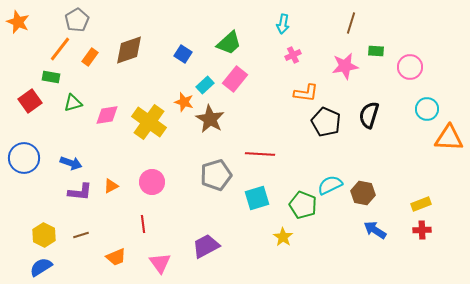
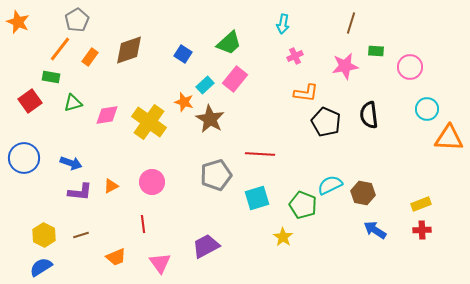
pink cross at (293, 55): moved 2 px right, 1 px down
black semicircle at (369, 115): rotated 24 degrees counterclockwise
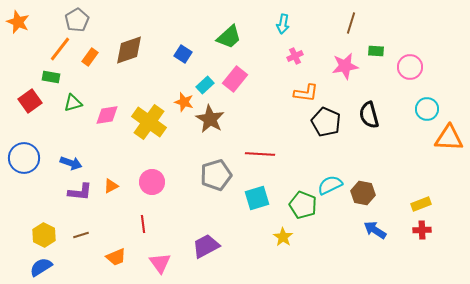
green trapezoid at (229, 43): moved 6 px up
black semicircle at (369, 115): rotated 8 degrees counterclockwise
